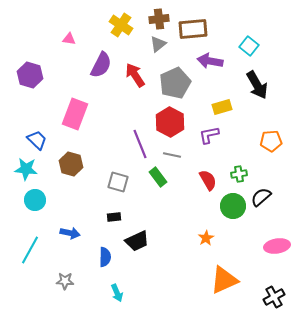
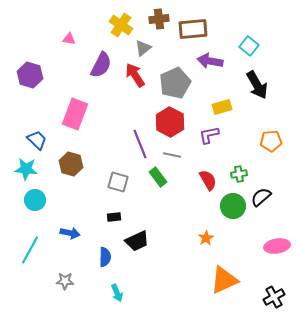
gray triangle: moved 15 px left, 4 px down
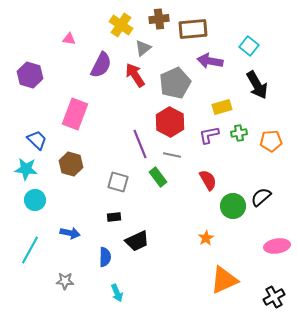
green cross: moved 41 px up
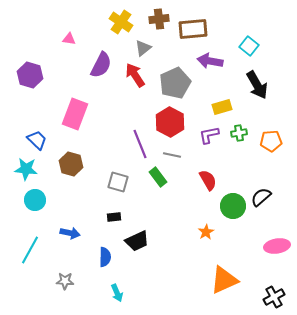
yellow cross: moved 3 px up
orange star: moved 6 px up
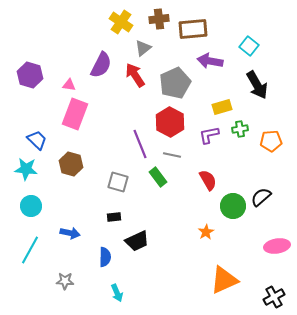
pink triangle: moved 46 px down
green cross: moved 1 px right, 4 px up
cyan circle: moved 4 px left, 6 px down
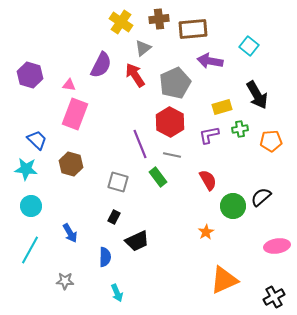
black arrow: moved 10 px down
black rectangle: rotated 56 degrees counterclockwise
blue arrow: rotated 48 degrees clockwise
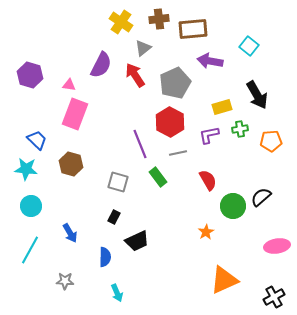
gray line: moved 6 px right, 2 px up; rotated 24 degrees counterclockwise
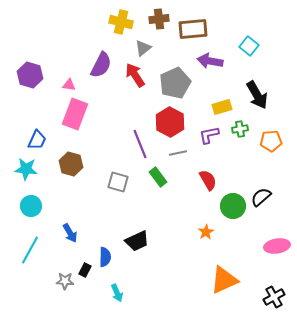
yellow cross: rotated 20 degrees counterclockwise
blue trapezoid: rotated 70 degrees clockwise
black rectangle: moved 29 px left, 53 px down
